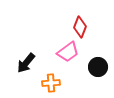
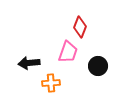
pink trapezoid: rotated 35 degrees counterclockwise
black arrow: moved 3 px right; rotated 45 degrees clockwise
black circle: moved 1 px up
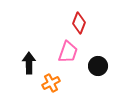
red diamond: moved 1 px left, 4 px up
black arrow: rotated 95 degrees clockwise
orange cross: rotated 24 degrees counterclockwise
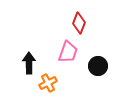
orange cross: moved 3 px left
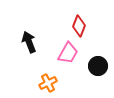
red diamond: moved 3 px down
pink trapezoid: moved 1 px down; rotated 10 degrees clockwise
black arrow: moved 21 px up; rotated 20 degrees counterclockwise
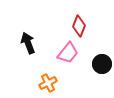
black arrow: moved 1 px left, 1 px down
pink trapezoid: rotated 10 degrees clockwise
black circle: moved 4 px right, 2 px up
